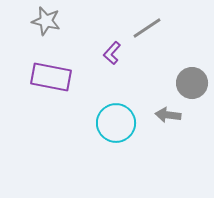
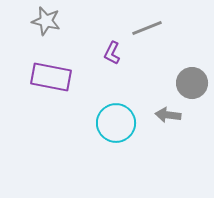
gray line: rotated 12 degrees clockwise
purple L-shape: rotated 15 degrees counterclockwise
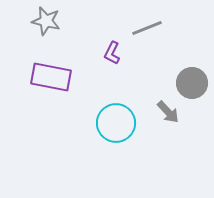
gray arrow: moved 3 px up; rotated 140 degrees counterclockwise
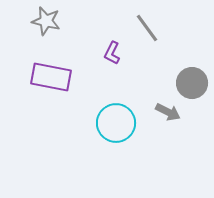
gray line: rotated 76 degrees clockwise
gray arrow: rotated 20 degrees counterclockwise
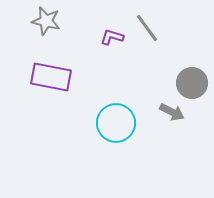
purple L-shape: moved 16 px up; rotated 80 degrees clockwise
gray arrow: moved 4 px right
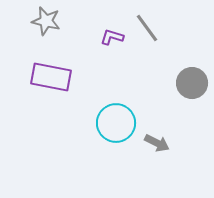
gray arrow: moved 15 px left, 31 px down
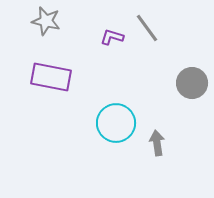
gray arrow: rotated 125 degrees counterclockwise
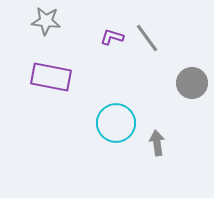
gray star: rotated 8 degrees counterclockwise
gray line: moved 10 px down
